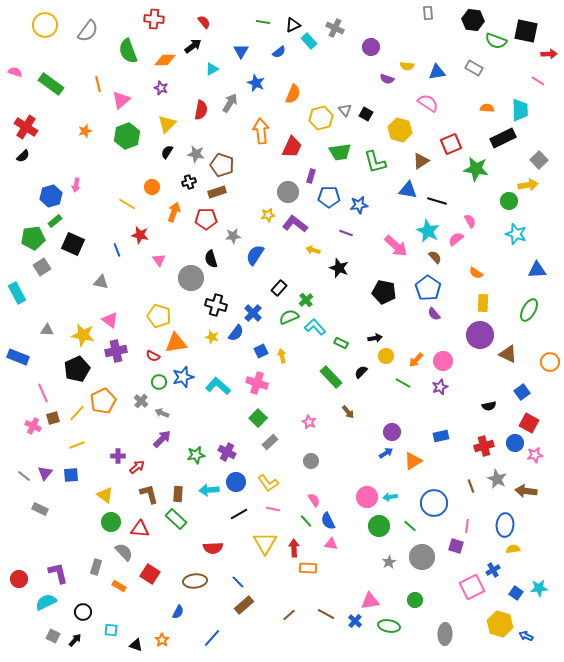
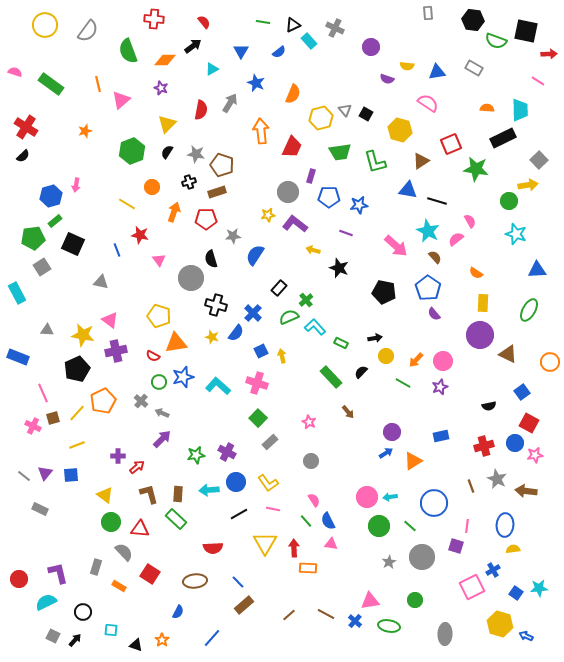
green hexagon at (127, 136): moved 5 px right, 15 px down
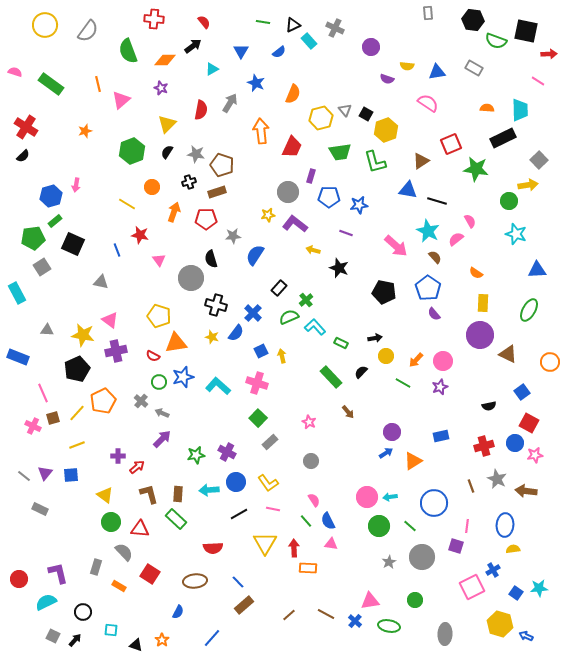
yellow hexagon at (400, 130): moved 14 px left; rotated 25 degrees clockwise
